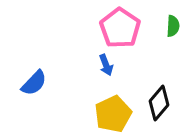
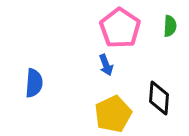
green semicircle: moved 3 px left
blue semicircle: rotated 40 degrees counterclockwise
black diamond: moved 5 px up; rotated 36 degrees counterclockwise
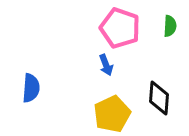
pink pentagon: rotated 15 degrees counterclockwise
blue semicircle: moved 3 px left, 5 px down
yellow pentagon: moved 1 px left
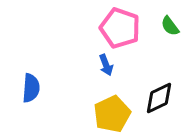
green semicircle: rotated 140 degrees clockwise
black diamond: rotated 60 degrees clockwise
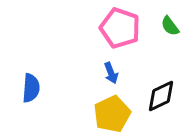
blue arrow: moved 5 px right, 8 px down
black diamond: moved 2 px right, 2 px up
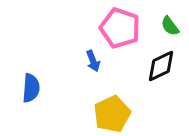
blue arrow: moved 18 px left, 12 px up
black diamond: moved 30 px up
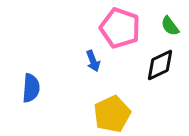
black diamond: moved 1 px left, 1 px up
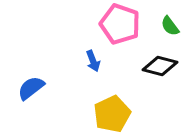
pink pentagon: moved 4 px up
black diamond: moved 1 px down; rotated 40 degrees clockwise
blue semicircle: rotated 132 degrees counterclockwise
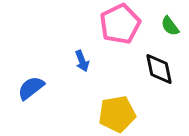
pink pentagon: rotated 27 degrees clockwise
blue arrow: moved 11 px left
black diamond: moved 1 px left, 3 px down; rotated 64 degrees clockwise
yellow pentagon: moved 5 px right; rotated 15 degrees clockwise
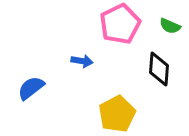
green semicircle: rotated 30 degrees counterclockwise
blue arrow: rotated 60 degrees counterclockwise
black diamond: rotated 16 degrees clockwise
yellow pentagon: rotated 18 degrees counterclockwise
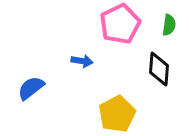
green semicircle: moved 1 px left, 1 px up; rotated 105 degrees counterclockwise
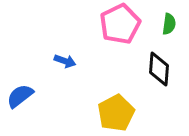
green semicircle: moved 1 px up
blue arrow: moved 17 px left; rotated 10 degrees clockwise
blue semicircle: moved 11 px left, 8 px down
yellow pentagon: moved 1 px left, 1 px up
